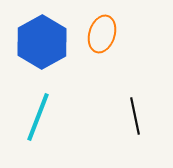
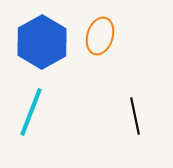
orange ellipse: moved 2 px left, 2 px down
cyan line: moved 7 px left, 5 px up
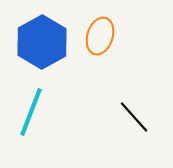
black line: moved 1 px left, 1 px down; rotated 30 degrees counterclockwise
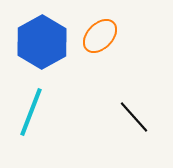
orange ellipse: rotated 27 degrees clockwise
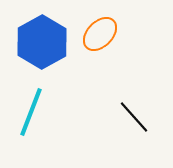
orange ellipse: moved 2 px up
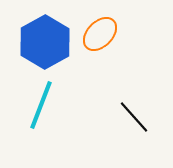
blue hexagon: moved 3 px right
cyan line: moved 10 px right, 7 px up
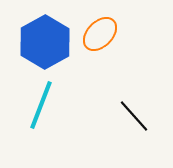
black line: moved 1 px up
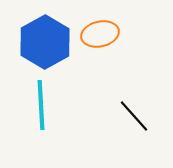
orange ellipse: rotated 33 degrees clockwise
cyan line: rotated 24 degrees counterclockwise
